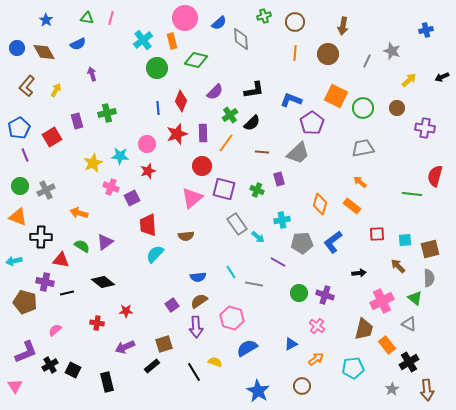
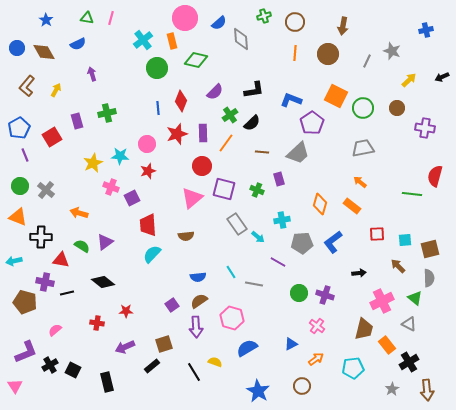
gray cross at (46, 190): rotated 24 degrees counterclockwise
cyan semicircle at (155, 254): moved 3 px left
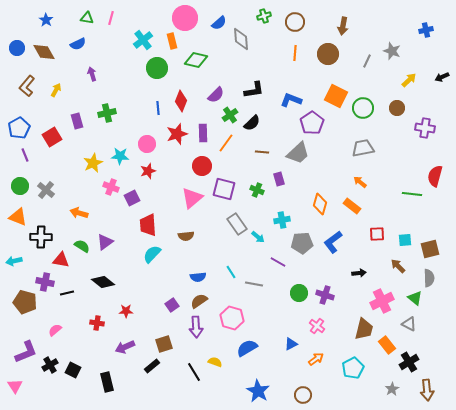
purple semicircle at (215, 92): moved 1 px right, 3 px down
cyan pentagon at (353, 368): rotated 20 degrees counterclockwise
brown circle at (302, 386): moved 1 px right, 9 px down
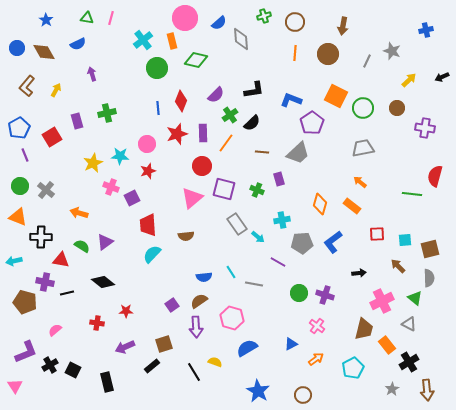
blue semicircle at (198, 277): moved 6 px right
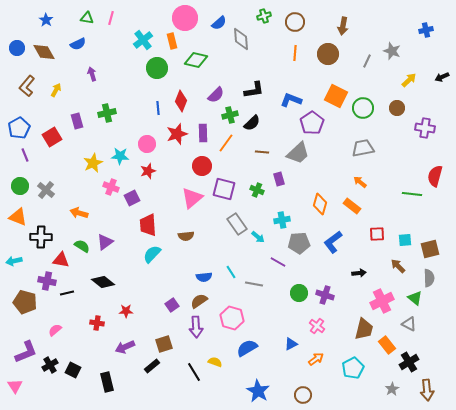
green cross at (230, 115): rotated 21 degrees clockwise
gray pentagon at (302, 243): moved 3 px left
purple cross at (45, 282): moved 2 px right, 1 px up
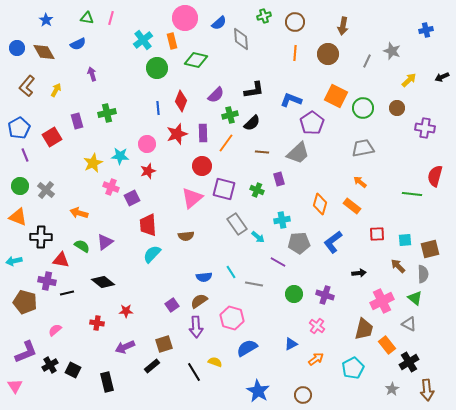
gray semicircle at (429, 278): moved 6 px left, 4 px up
green circle at (299, 293): moved 5 px left, 1 px down
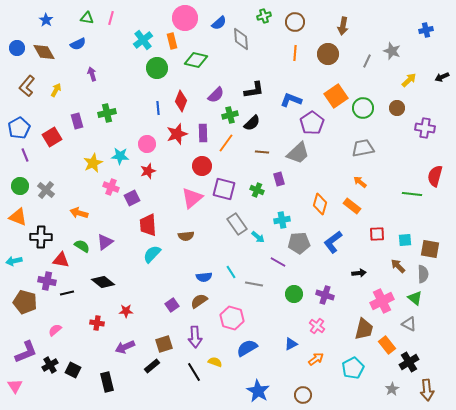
orange square at (336, 96): rotated 30 degrees clockwise
brown square at (430, 249): rotated 24 degrees clockwise
purple arrow at (196, 327): moved 1 px left, 10 px down
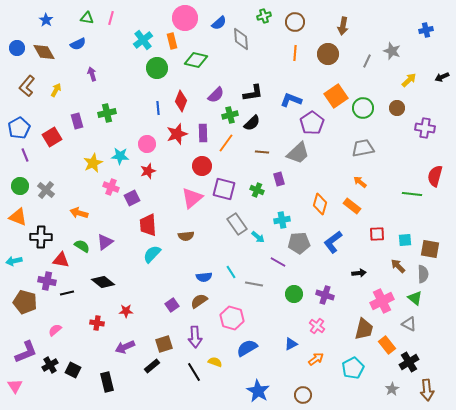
black L-shape at (254, 90): moved 1 px left, 3 px down
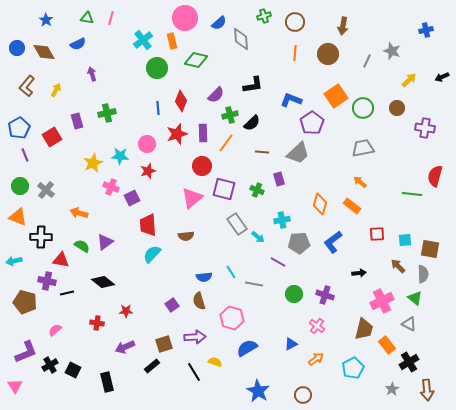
black L-shape at (253, 93): moved 8 px up
brown semicircle at (199, 301): rotated 72 degrees counterclockwise
purple arrow at (195, 337): rotated 90 degrees counterclockwise
